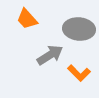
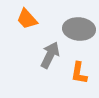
gray arrow: rotated 32 degrees counterclockwise
orange L-shape: rotated 55 degrees clockwise
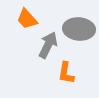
gray arrow: moved 2 px left, 10 px up
orange L-shape: moved 13 px left
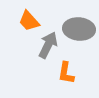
orange trapezoid: moved 2 px right, 2 px down
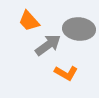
gray arrow: rotated 28 degrees clockwise
orange L-shape: rotated 70 degrees counterclockwise
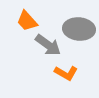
orange trapezoid: moved 2 px left
gray arrow: rotated 72 degrees clockwise
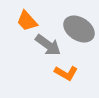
gray ellipse: rotated 28 degrees clockwise
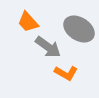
orange trapezoid: moved 1 px right, 1 px down
gray arrow: moved 2 px down
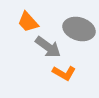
gray ellipse: rotated 16 degrees counterclockwise
orange L-shape: moved 2 px left
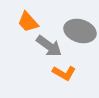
gray ellipse: moved 1 px right, 2 px down
gray arrow: moved 1 px right, 1 px up
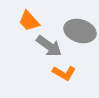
orange trapezoid: moved 1 px right, 1 px up
